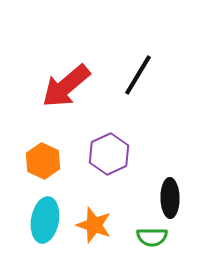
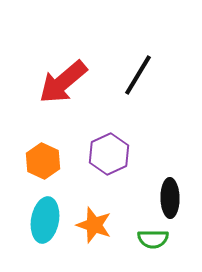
red arrow: moved 3 px left, 4 px up
green semicircle: moved 1 px right, 2 px down
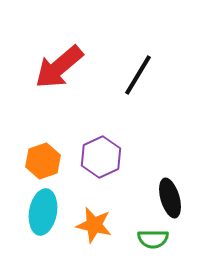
red arrow: moved 4 px left, 15 px up
purple hexagon: moved 8 px left, 3 px down
orange hexagon: rotated 16 degrees clockwise
black ellipse: rotated 15 degrees counterclockwise
cyan ellipse: moved 2 px left, 8 px up
orange star: rotated 6 degrees counterclockwise
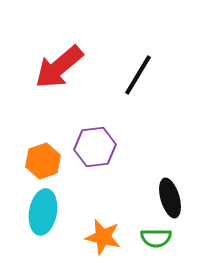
purple hexagon: moved 6 px left, 10 px up; rotated 18 degrees clockwise
orange star: moved 9 px right, 12 px down
green semicircle: moved 3 px right, 1 px up
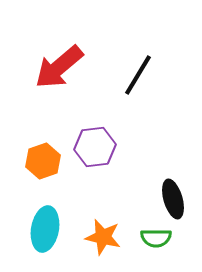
black ellipse: moved 3 px right, 1 px down
cyan ellipse: moved 2 px right, 17 px down
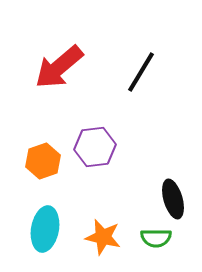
black line: moved 3 px right, 3 px up
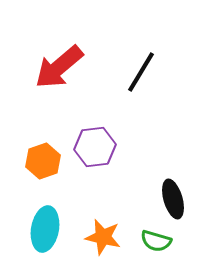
green semicircle: moved 3 px down; rotated 16 degrees clockwise
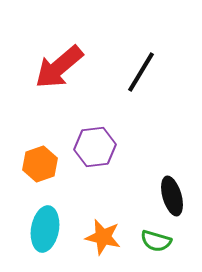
orange hexagon: moved 3 px left, 3 px down
black ellipse: moved 1 px left, 3 px up
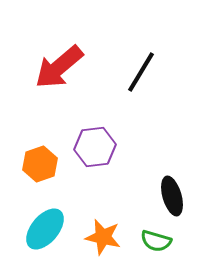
cyan ellipse: rotated 30 degrees clockwise
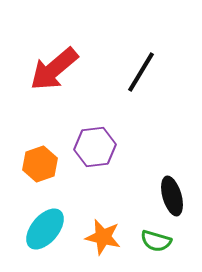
red arrow: moved 5 px left, 2 px down
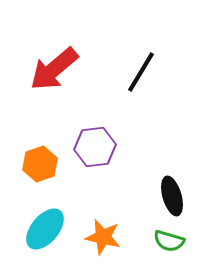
green semicircle: moved 13 px right
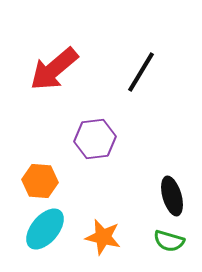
purple hexagon: moved 8 px up
orange hexagon: moved 17 px down; rotated 24 degrees clockwise
